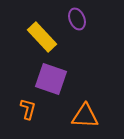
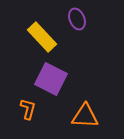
purple square: rotated 8 degrees clockwise
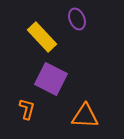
orange L-shape: moved 1 px left
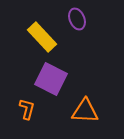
orange triangle: moved 5 px up
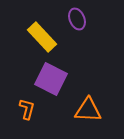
orange triangle: moved 3 px right, 1 px up
